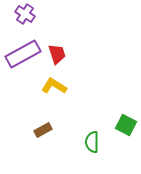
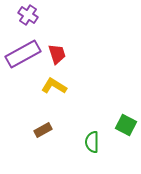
purple cross: moved 3 px right, 1 px down
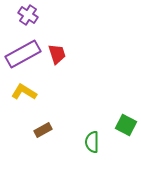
yellow L-shape: moved 30 px left, 6 px down
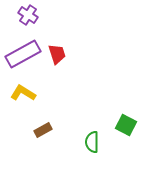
yellow L-shape: moved 1 px left, 1 px down
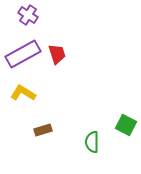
brown rectangle: rotated 12 degrees clockwise
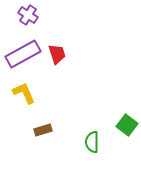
yellow L-shape: moved 1 px right; rotated 35 degrees clockwise
green square: moved 1 px right; rotated 10 degrees clockwise
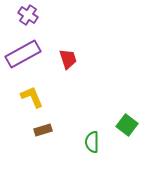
red trapezoid: moved 11 px right, 5 px down
yellow L-shape: moved 8 px right, 4 px down
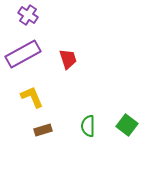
green semicircle: moved 4 px left, 16 px up
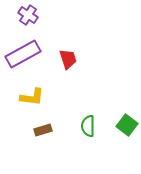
yellow L-shape: rotated 120 degrees clockwise
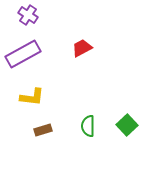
red trapezoid: moved 14 px right, 11 px up; rotated 100 degrees counterclockwise
green square: rotated 10 degrees clockwise
